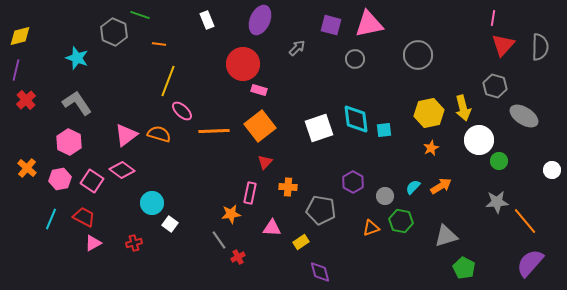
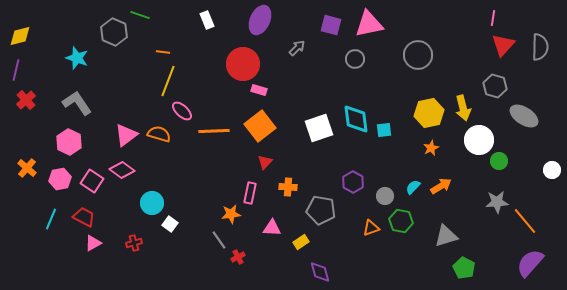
orange line at (159, 44): moved 4 px right, 8 px down
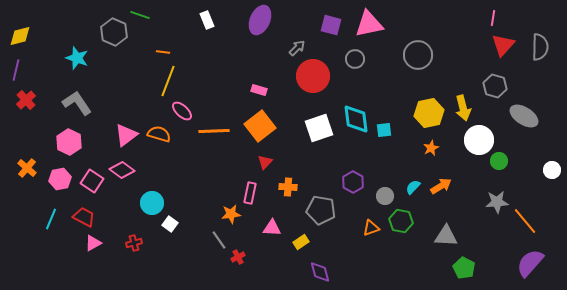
red circle at (243, 64): moved 70 px right, 12 px down
gray triangle at (446, 236): rotated 20 degrees clockwise
